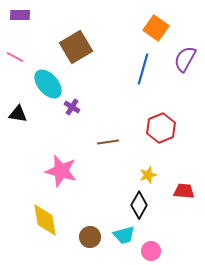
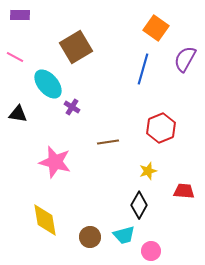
pink star: moved 6 px left, 9 px up
yellow star: moved 4 px up
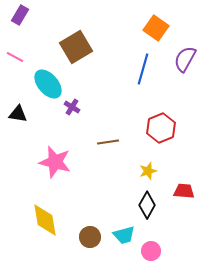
purple rectangle: rotated 60 degrees counterclockwise
black diamond: moved 8 px right
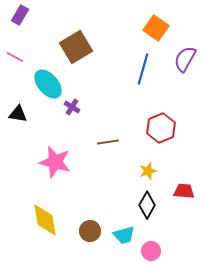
brown circle: moved 6 px up
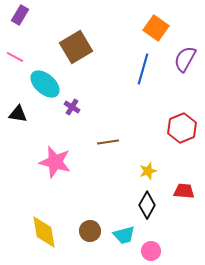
cyan ellipse: moved 3 px left; rotated 8 degrees counterclockwise
red hexagon: moved 21 px right
yellow diamond: moved 1 px left, 12 px down
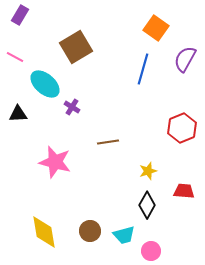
black triangle: rotated 12 degrees counterclockwise
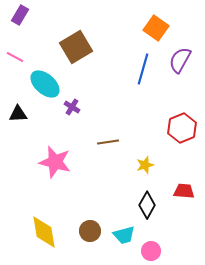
purple semicircle: moved 5 px left, 1 px down
yellow star: moved 3 px left, 6 px up
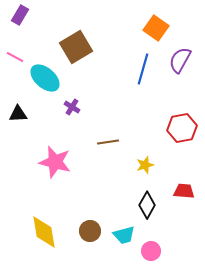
cyan ellipse: moved 6 px up
red hexagon: rotated 12 degrees clockwise
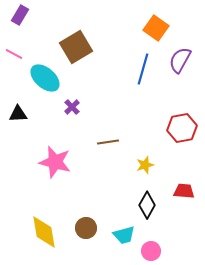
pink line: moved 1 px left, 3 px up
purple cross: rotated 14 degrees clockwise
brown circle: moved 4 px left, 3 px up
